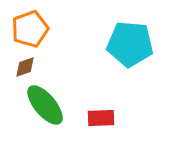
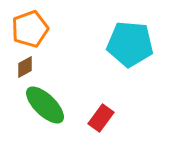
brown diamond: rotated 10 degrees counterclockwise
green ellipse: rotated 6 degrees counterclockwise
red rectangle: rotated 52 degrees counterclockwise
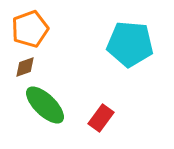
brown diamond: rotated 10 degrees clockwise
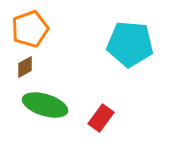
brown diamond: rotated 10 degrees counterclockwise
green ellipse: rotated 27 degrees counterclockwise
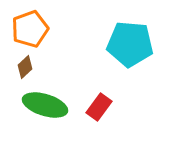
brown diamond: rotated 15 degrees counterclockwise
red rectangle: moved 2 px left, 11 px up
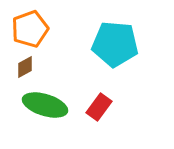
cyan pentagon: moved 15 px left
brown diamond: rotated 15 degrees clockwise
